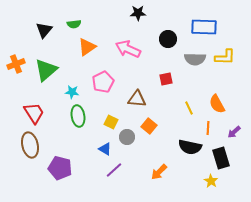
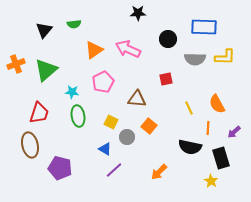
orange triangle: moved 7 px right, 3 px down
red trapezoid: moved 5 px right; rotated 50 degrees clockwise
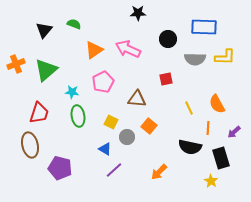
green semicircle: rotated 152 degrees counterclockwise
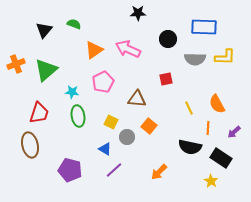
black rectangle: rotated 40 degrees counterclockwise
purple pentagon: moved 10 px right, 2 px down
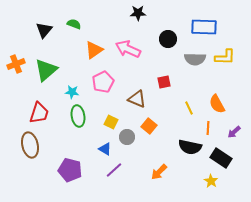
red square: moved 2 px left, 3 px down
brown triangle: rotated 18 degrees clockwise
